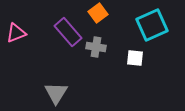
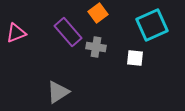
gray triangle: moved 2 px right, 1 px up; rotated 25 degrees clockwise
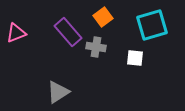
orange square: moved 5 px right, 4 px down
cyan square: rotated 8 degrees clockwise
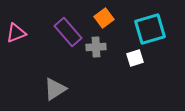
orange square: moved 1 px right, 1 px down
cyan square: moved 2 px left, 4 px down
gray cross: rotated 12 degrees counterclockwise
white square: rotated 24 degrees counterclockwise
gray triangle: moved 3 px left, 3 px up
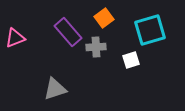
cyan square: moved 1 px down
pink triangle: moved 1 px left, 5 px down
white square: moved 4 px left, 2 px down
gray triangle: rotated 15 degrees clockwise
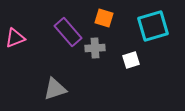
orange square: rotated 36 degrees counterclockwise
cyan square: moved 3 px right, 4 px up
gray cross: moved 1 px left, 1 px down
